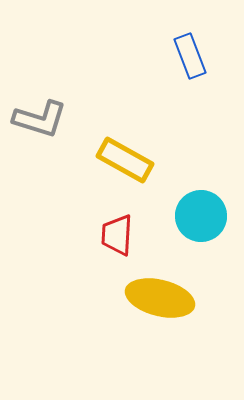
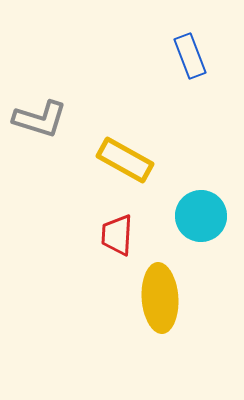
yellow ellipse: rotated 72 degrees clockwise
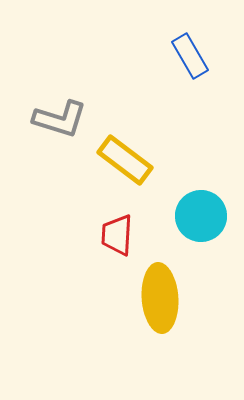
blue rectangle: rotated 9 degrees counterclockwise
gray L-shape: moved 20 px right
yellow rectangle: rotated 8 degrees clockwise
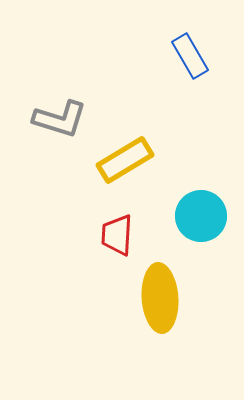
yellow rectangle: rotated 68 degrees counterclockwise
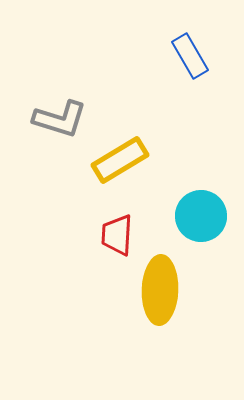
yellow rectangle: moved 5 px left
yellow ellipse: moved 8 px up; rotated 6 degrees clockwise
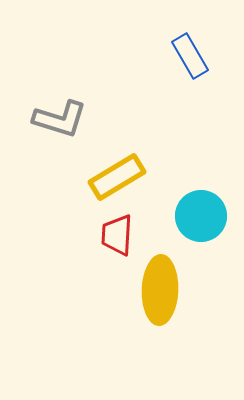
yellow rectangle: moved 3 px left, 17 px down
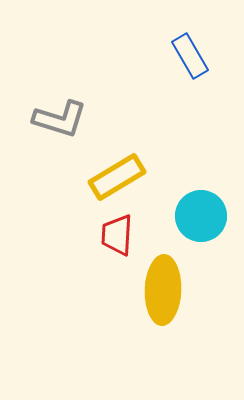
yellow ellipse: moved 3 px right
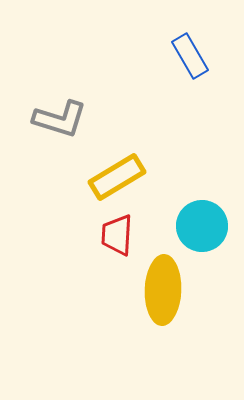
cyan circle: moved 1 px right, 10 px down
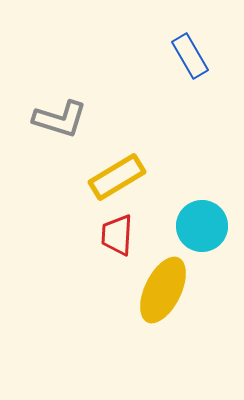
yellow ellipse: rotated 24 degrees clockwise
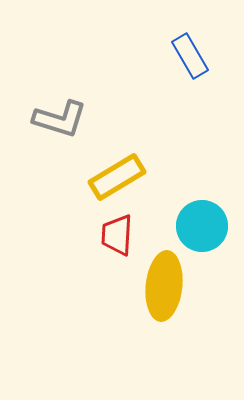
yellow ellipse: moved 1 px right, 4 px up; rotated 20 degrees counterclockwise
